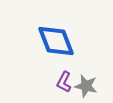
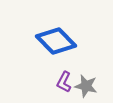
blue diamond: rotated 24 degrees counterclockwise
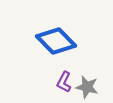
gray star: moved 1 px right, 1 px down
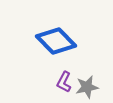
gray star: rotated 25 degrees counterclockwise
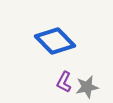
blue diamond: moved 1 px left
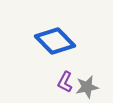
purple L-shape: moved 1 px right
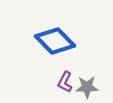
gray star: rotated 10 degrees clockwise
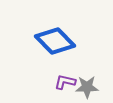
purple L-shape: rotated 75 degrees clockwise
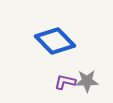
gray star: moved 6 px up
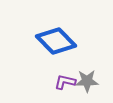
blue diamond: moved 1 px right
